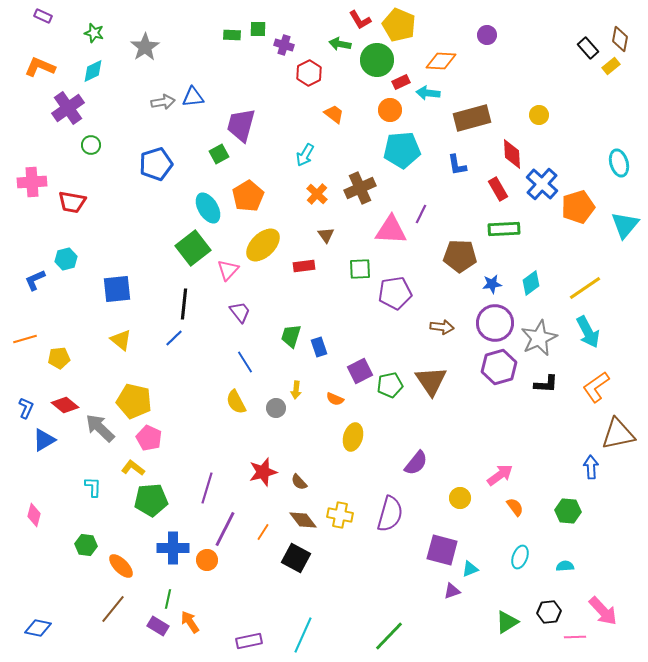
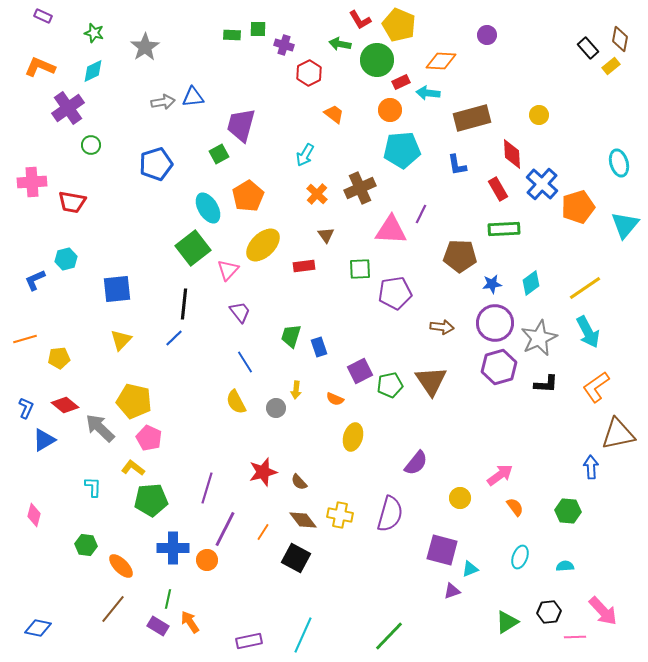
yellow triangle at (121, 340): rotated 35 degrees clockwise
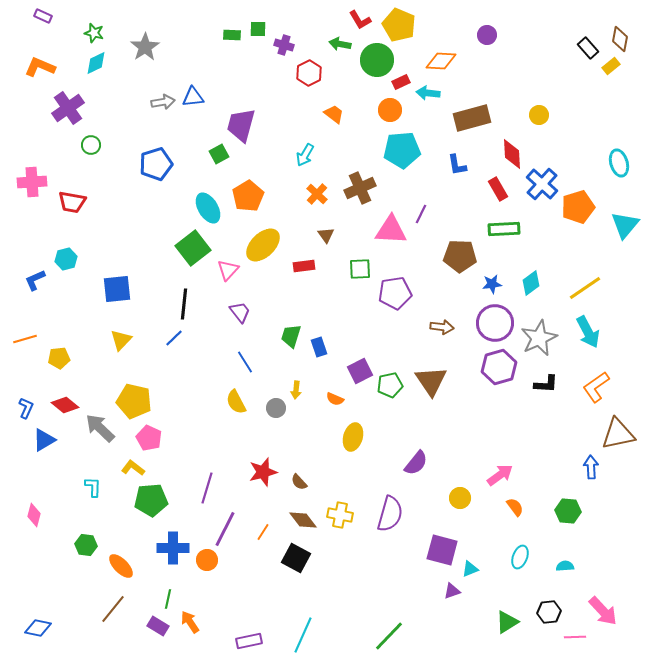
cyan diamond at (93, 71): moved 3 px right, 8 px up
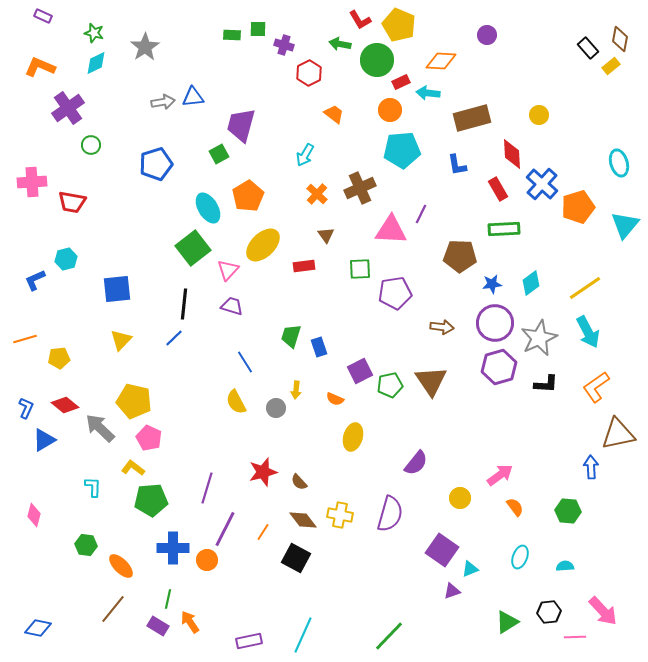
purple trapezoid at (240, 312): moved 8 px left, 6 px up; rotated 35 degrees counterclockwise
purple square at (442, 550): rotated 20 degrees clockwise
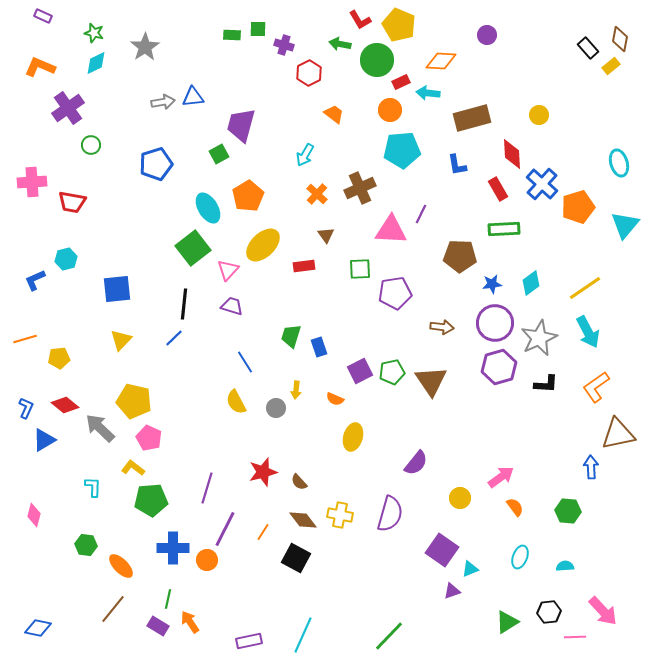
green pentagon at (390, 385): moved 2 px right, 13 px up
pink arrow at (500, 475): moved 1 px right, 2 px down
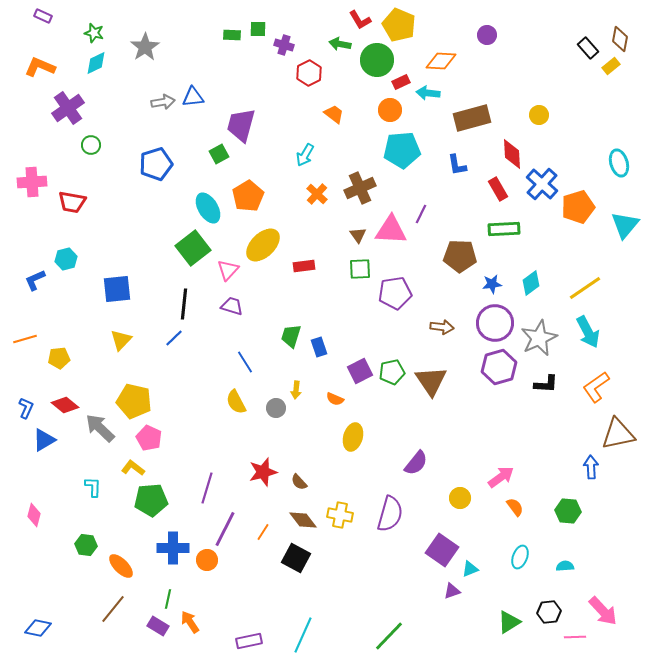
brown triangle at (326, 235): moved 32 px right
green triangle at (507, 622): moved 2 px right
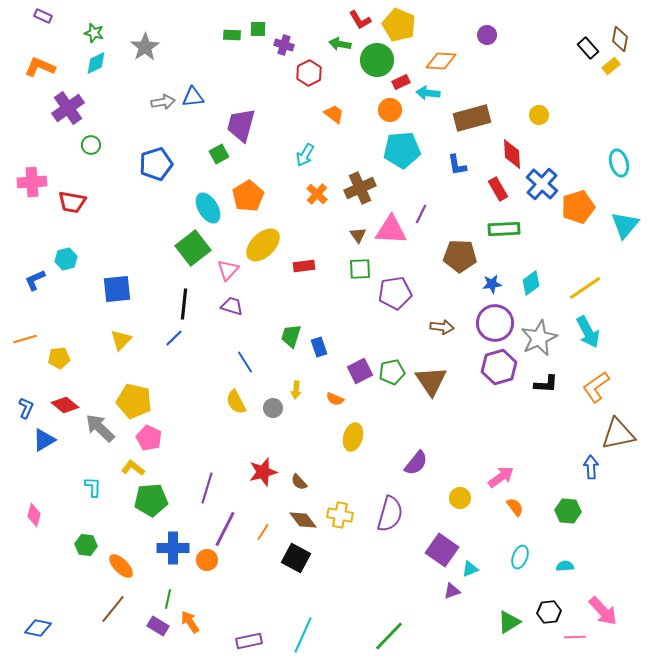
gray circle at (276, 408): moved 3 px left
